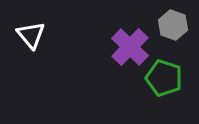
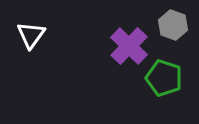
white triangle: rotated 16 degrees clockwise
purple cross: moved 1 px left, 1 px up
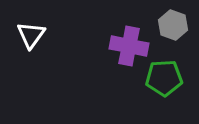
purple cross: rotated 33 degrees counterclockwise
green pentagon: rotated 21 degrees counterclockwise
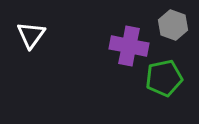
green pentagon: rotated 9 degrees counterclockwise
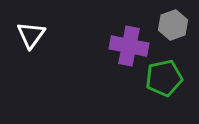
gray hexagon: rotated 20 degrees clockwise
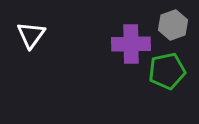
purple cross: moved 2 px right, 2 px up; rotated 12 degrees counterclockwise
green pentagon: moved 3 px right, 7 px up
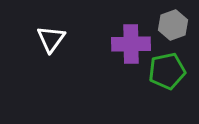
white triangle: moved 20 px right, 4 px down
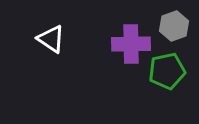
gray hexagon: moved 1 px right, 1 px down
white triangle: rotated 32 degrees counterclockwise
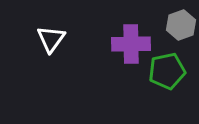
gray hexagon: moved 7 px right, 1 px up
white triangle: rotated 32 degrees clockwise
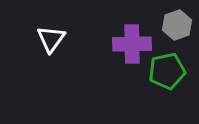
gray hexagon: moved 4 px left
purple cross: moved 1 px right
